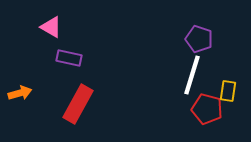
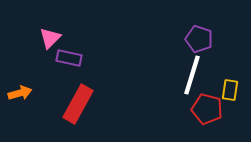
pink triangle: moved 1 px left, 11 px down; rotated 45 degrees clockwise
yellow rectangle: moved 2 px right, 1 px up
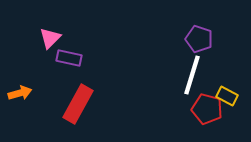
yellow rectangle: moved 3 px left, 6 px down; rotated 70 degrees counterclockwise
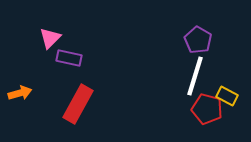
purple pentagon: moved 1 px left, 1 px down; rotated 12 degrees clockwise
white line: moved 3 px right, 1 px down
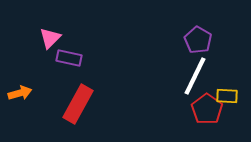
white line: rotated 9 degrees clockwise
yellow rectangle: rotated 25 degrees counterclockwise
red pentagon: rotated 20 degrees clockwise
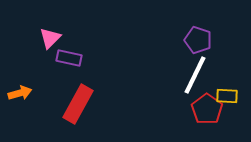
purple pentagon: rotated 12 degrees counterclockwise
white line: moved 1 px up
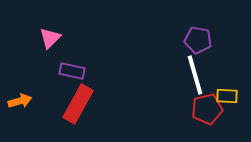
purple pentagon: rotated 8 degrees counterclockwise
purple rectangle: moved 3 px right, 13 px down
white line: rotated 42 degrees counterclockwise
orange arrow: moved 8 px down
red pentagon: rotated 24 degrees clockwise
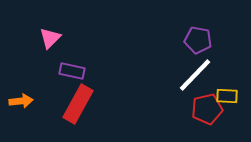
white line: rotated 60 degrees clockwise
orange arrow: moved 1 px right; rotated 10 degrees clockwise
